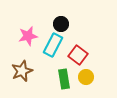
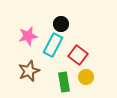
brown star: moved 7 px right
green rectangle: moved 3 px down
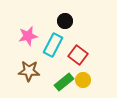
black circle: moved 4 px right, 3 px up
brown star: rotated 25 degrees clockwise
yellow circle: moved 3 px left, 3 px down
green rectangle: rotated 60 degrees clockwise
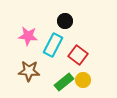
pink star: rotated 18 degrees clockwise
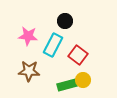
green rectangle: moved 3 px right, 3 px down; rotated 24 degrees clockwise
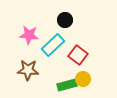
black circle: moved 1 px up
pink star: moved 1 px right, 1 px up
cyan rectangle: rotated 20 degrees clockwise
brown star: moved 1 px left, 1 px up
yellow circle: moved 1 px up
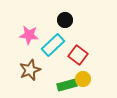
brown star: moved 2 px right; rotated 25 degrees counterclockwise
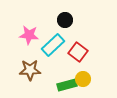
red square: moved 3 px up
brown star: rotated 20 degrees clockwise
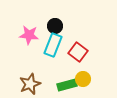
black circle: moved 10 px left, 6 px down
cyan rectangle: rotated 25 degrees counterclockwise
brown star: moved 14 px down; rotated 20 degrees counterclockwise
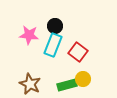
brown star: rotated 25 degrees counterclockwise
